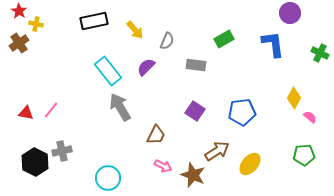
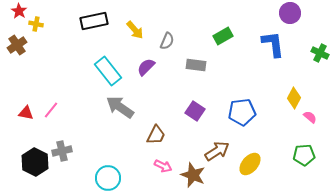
green rectangle: moved 1 px left, 3 px up
brown cross: moved 2 px left, 2 px down
gray arrow: rotated 24 degrees counterclockwise
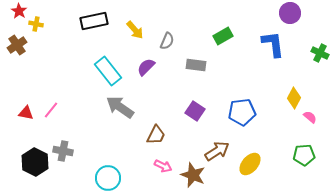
gray cross: moved 1 px right; rotated 24 degrees clockwise
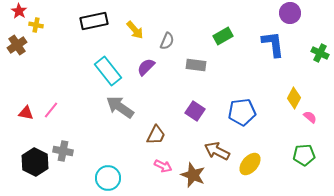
yellow cross: moved 1 px down
brown arrow: rotated 120 degrees counterclockwise
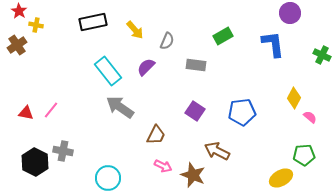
black rectangle: moved 1 px left, 1 px down
green cross: moved 2 px right, 2 px down
yellow ellipse: moved 31 px right, 14 px down; rotated 20 degrees clockwise
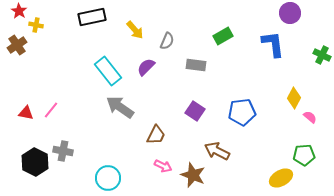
black rectangle: moved 1 px left, 5 px up
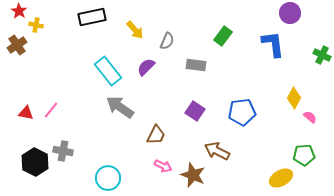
green rectangle: rotated 24 degrees counterclockwise
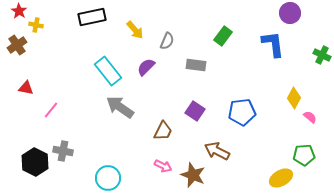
red triangle: moved 25 px up
brown trapezoid: moved 7 px right, 4 px up
